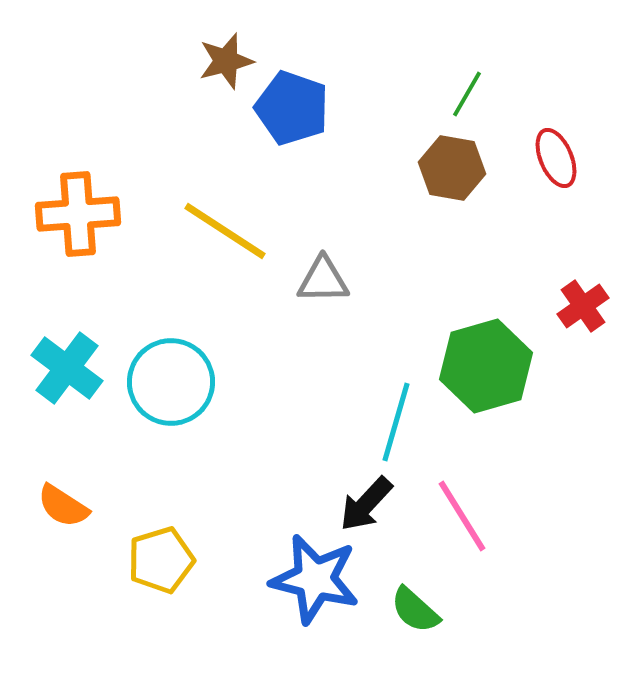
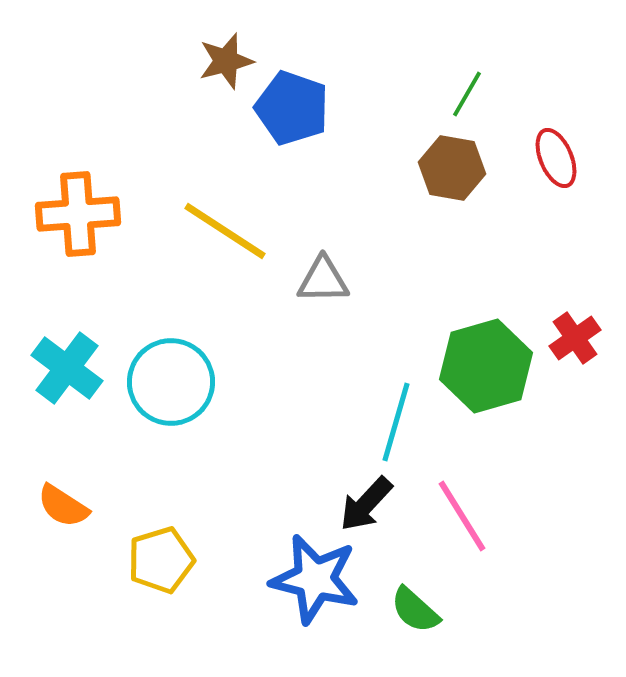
red cross: moved 8 px left, 32 px down
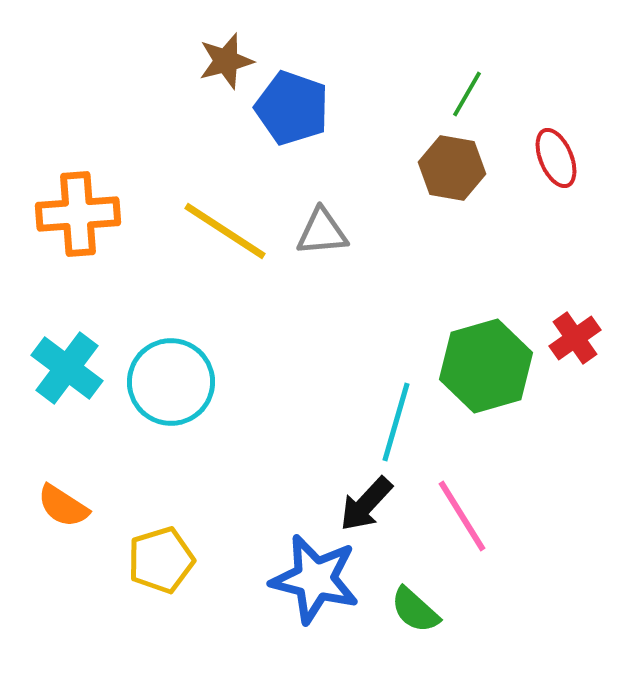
gray triangle: moved 1 px left, 48 px up; rotated 4 degrees counterclockwise
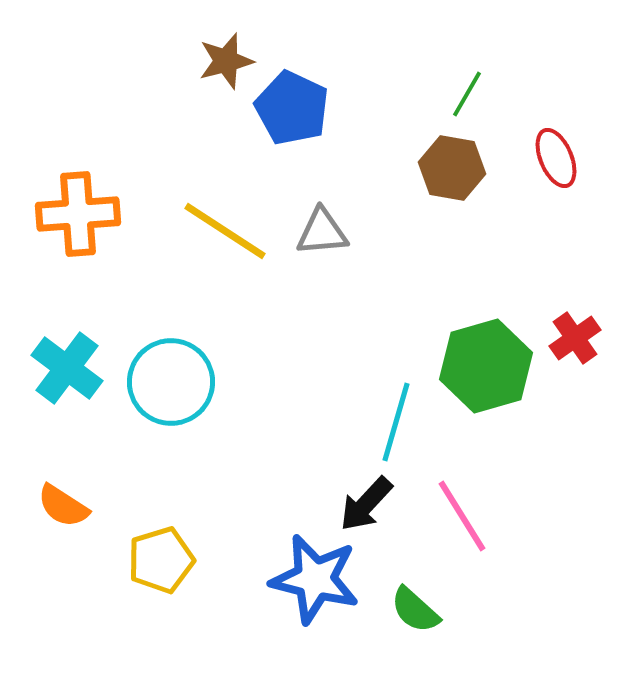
blue pentagon: rotated 6 degrees clockwise
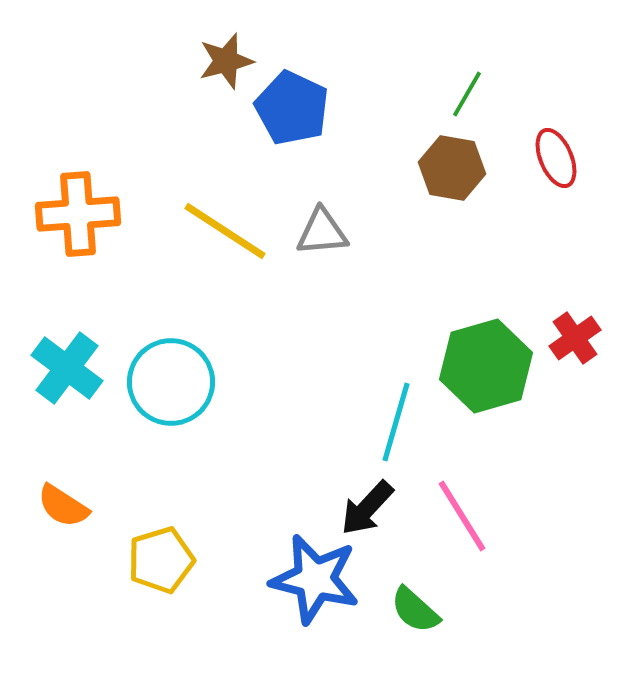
black arrow: moved 1 px right, 4 px down
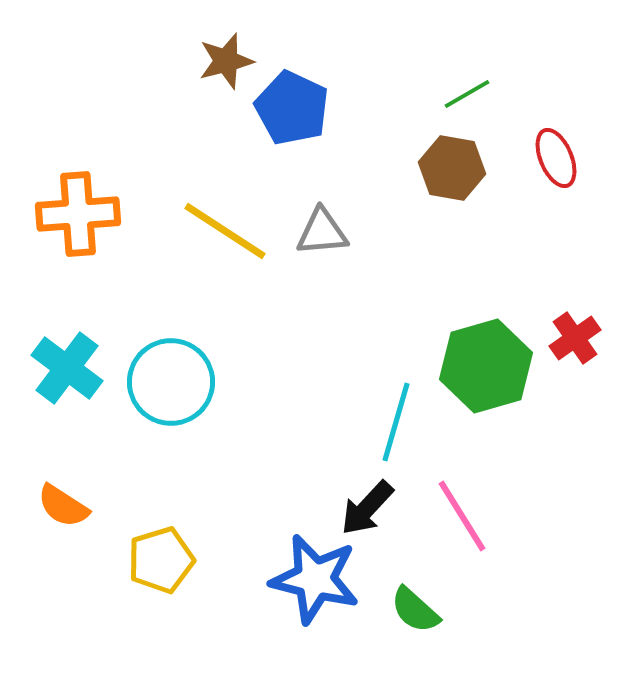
green line: rotated 30 degrees clockwise
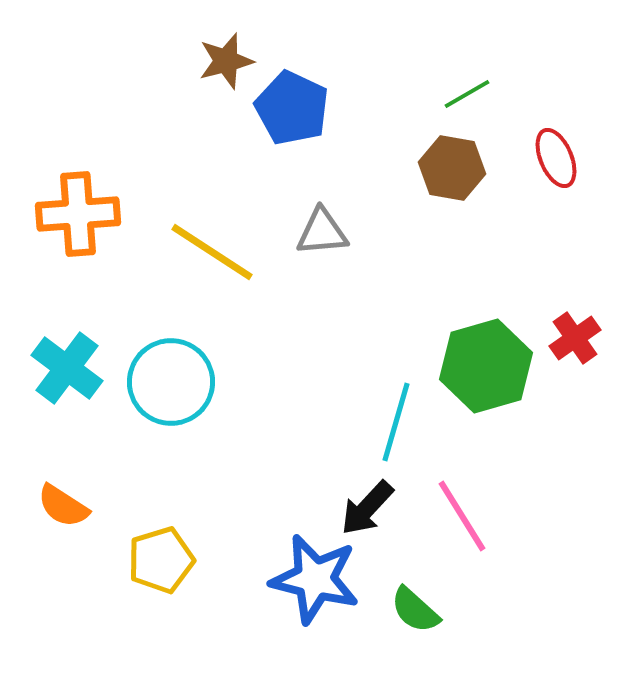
yellow line: moved 13 px left, 21 px down
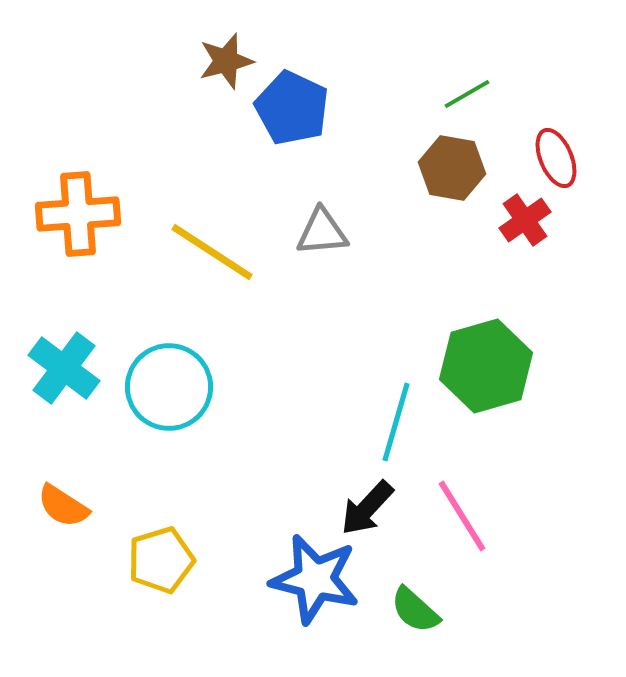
red cross: moved 50 px left, 118 px up
cyan cross: moved 3 px left
cyan circle: moved 2 px left, 5 px down
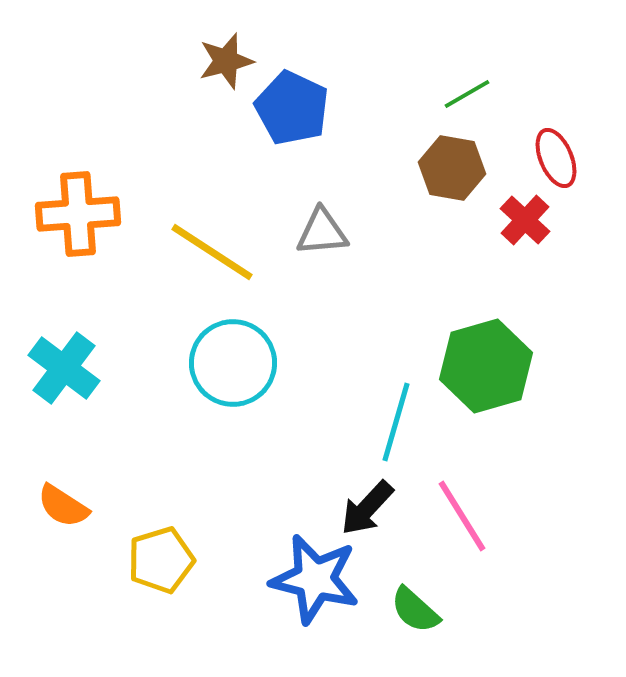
red cross: rotated 12 degrees counterclockwise
cyan circle: moved 64 px right, 24 px up
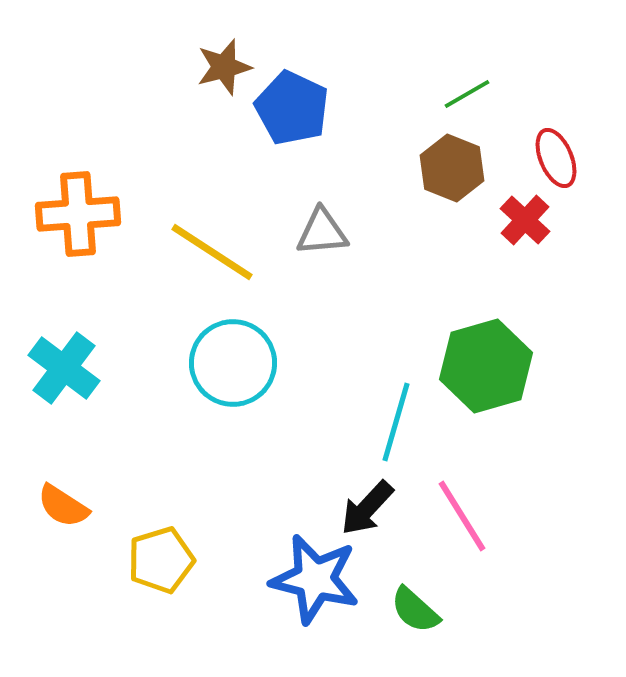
brown star: moved 2 px left, 6 px down
brown hexagon: rotated 12 degrees clockwise
